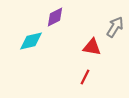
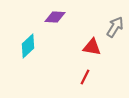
purple diamond: rotated 30 degrees clockwise
cyan diamond: moved 3 px left, 5 px down; rotated 30 degrees counterclockwise
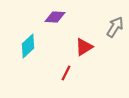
red triangle: moved 8 px left; rotated 42 degrees counterclockwise
red line: moved 19 px left, 4 px up
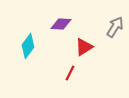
purple diamond: moved 6 px right, 7 px down
cyan diamond: rotated 10 degrees counterclockwise
red line: moved 4 px right
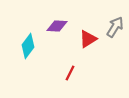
purple diamond: moved 4 px left, 2 px down
red triangle: moved 4 px right, 8 px up
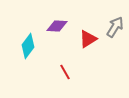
red line: moved 5 px left, 1 px up; rotated 56 degrees counterclockwise
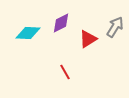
purple diamond: moved 4 px right, 3 px up; rotated 30 degrees counterclockwise
cyan diamond: moved 13 px up; rotated 55 degrees clockwise
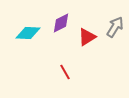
red triangle: moved 1 px left, 2 px up
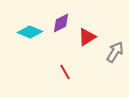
gray arrow: moved 25 px down
cyan diamond: moved 2 px right, 1 px up; rotated 20 degrees clockwise
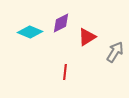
red line: rotated 35 degrees clockwise
